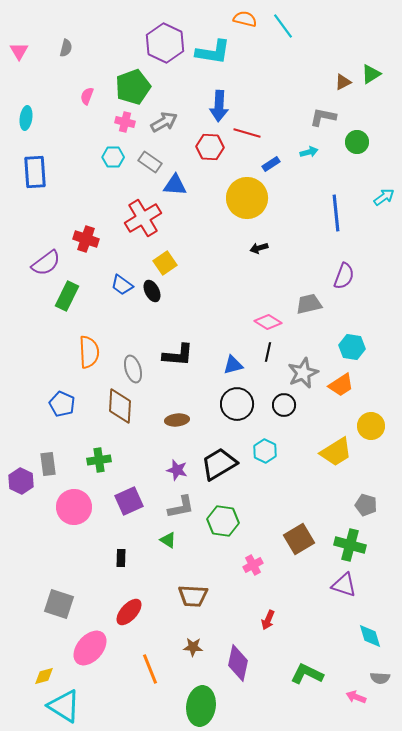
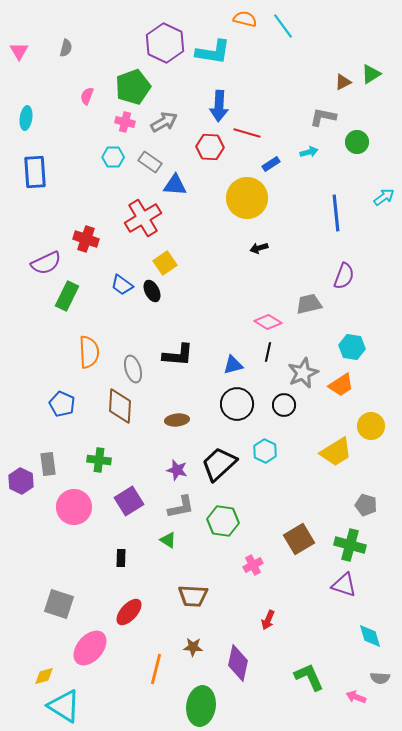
purple semicircle at (46, 263): rotated 12 degrees clockwise
green cross at (99, 460): rotated 15 degrees clockwise
black trapezoid at (219, 464): rotated 12 degrees counterclockwise
purple square at (129, 501): rotated 8 degrees counterclockwise
orange line at (150, 669): moved 6 px right; rotated 36 degrees clockwise
green L-shape at (307, 674): moved 2 px right, 3 px down; rotated 40 degrees clockwise
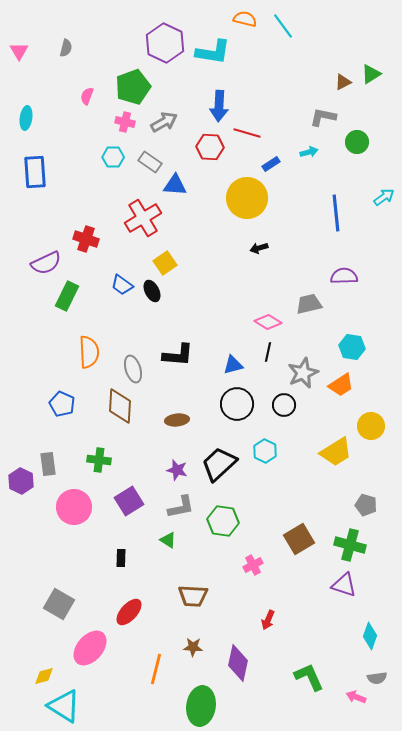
purple semicircle at (344, 276): rotated 112 degrees counterclockwise
gray square at (59, 604): rotated 12 degrees clockwise
cyan diamond at (370, 636): rotated 36 degrees clockwise
gray semicircle at (380, 678): moved 3 px left; rotated 12 degrees counterclockwise
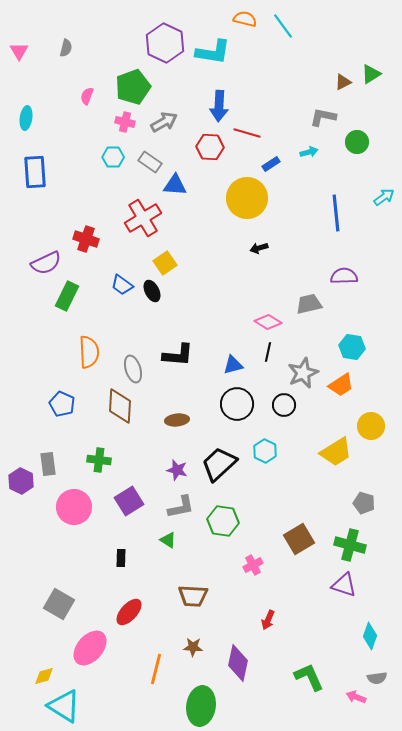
gray pentagon at (366, 505): moved 2 px left, 2 px up
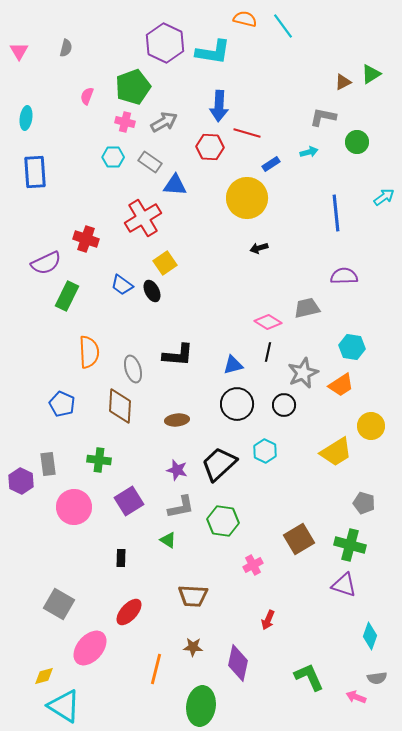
gray trapezoid at (309, 304): moved 2 px left, 4 px down
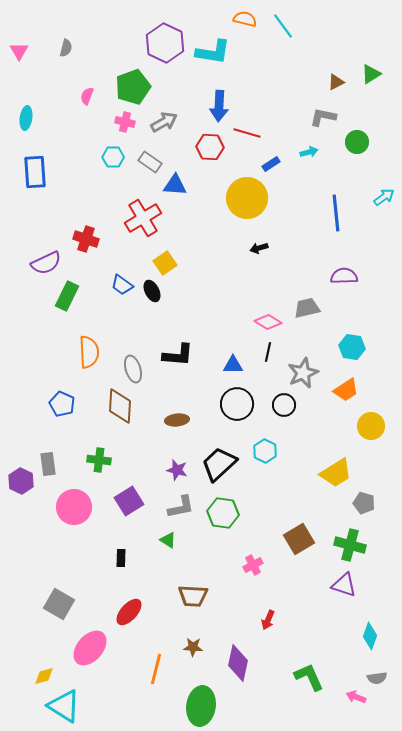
brown triangle at (343, 82): moved 7 px left
blue triangle at (233, 365): rotated 15 degrees clockwise
orange trapezoid at (341, 385): moved 5 px right, 5 px down
yellow trapezoid at (336, 452): moved 21 px down
green hexagon at (223, 521): moved 8 px up
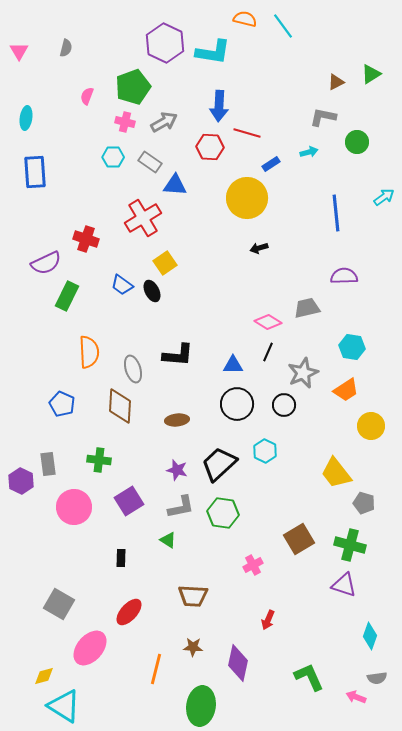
black line at (268, 352): rotated 12 degrees clockwise
yellow trapezoid at (336, 473): rotated 84 degrees clockwise
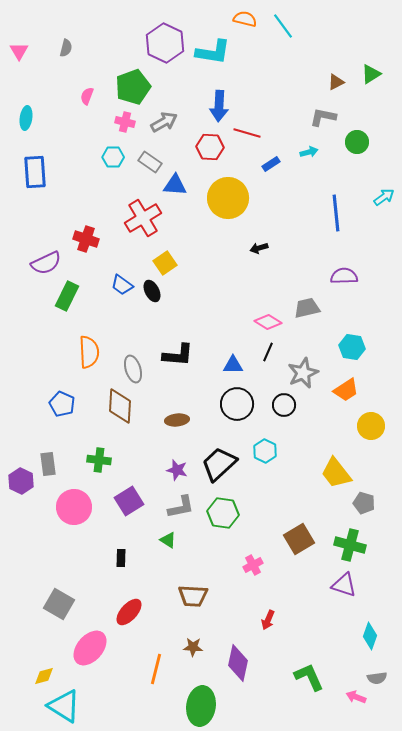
yellow circle at (247, 198): moved 19 px left
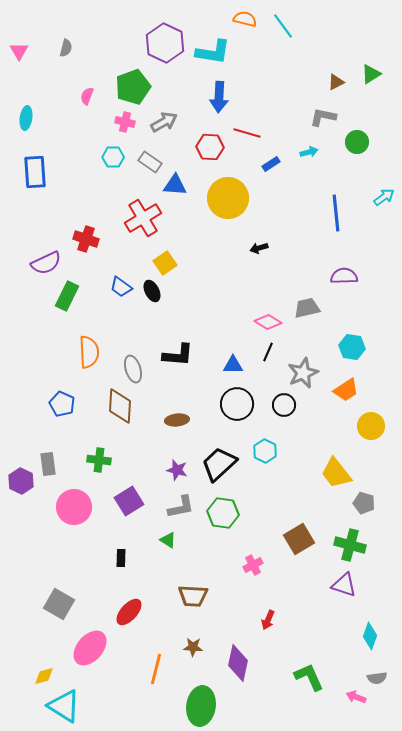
blue arrow at (219, 106): moved 9 px up
blue trapezoid at (122, 285): moved 1 px left, 2 px down
